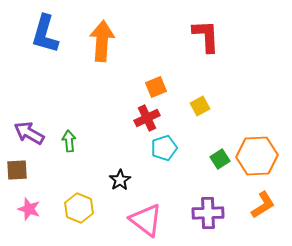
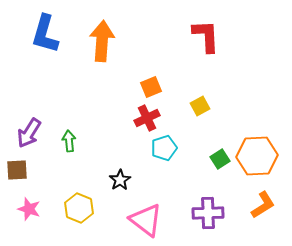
orange square: moved 5 px left
purple arrow: rotated 88 degrees counterclockwise
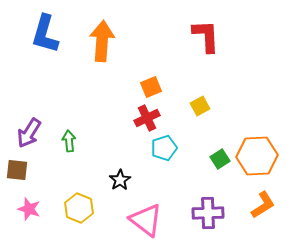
brown square: rotated 10 degrees clockwise
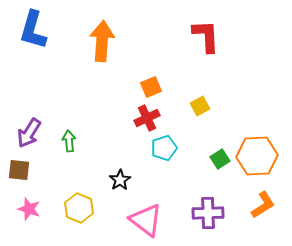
blue L-shape: moved 12 px left, 4 px up
brown square: moved 2 px right
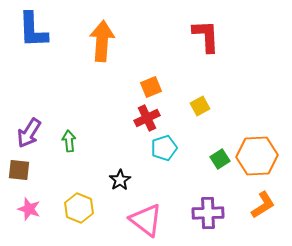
blue L-shape: rotated 18 degrees counterclockwise
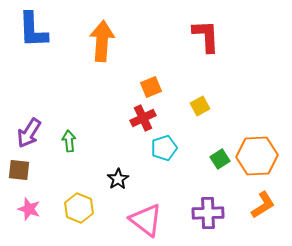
red cross: moved 4 px left
black star: moved 2 px left, 1 px up
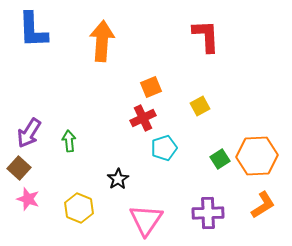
brown square: moved 2 px up; rotated 35 degrees clockwise
pink star: moved 1 px left, 10 px up
pink triangle: rotated 27 degrees clockwise
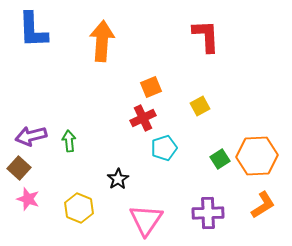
purple arrow: moved 2 px right, 3 px down; rotated 44 degrees clockwise
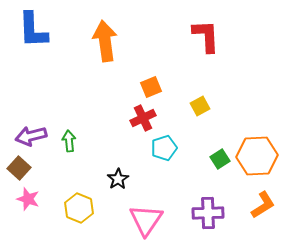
orange arrow: moved 3 px right; rotated 12 degrees counterclockwise
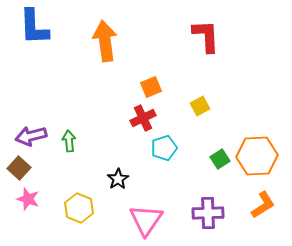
blue L-shape: moved 1 px right, 3 px up
